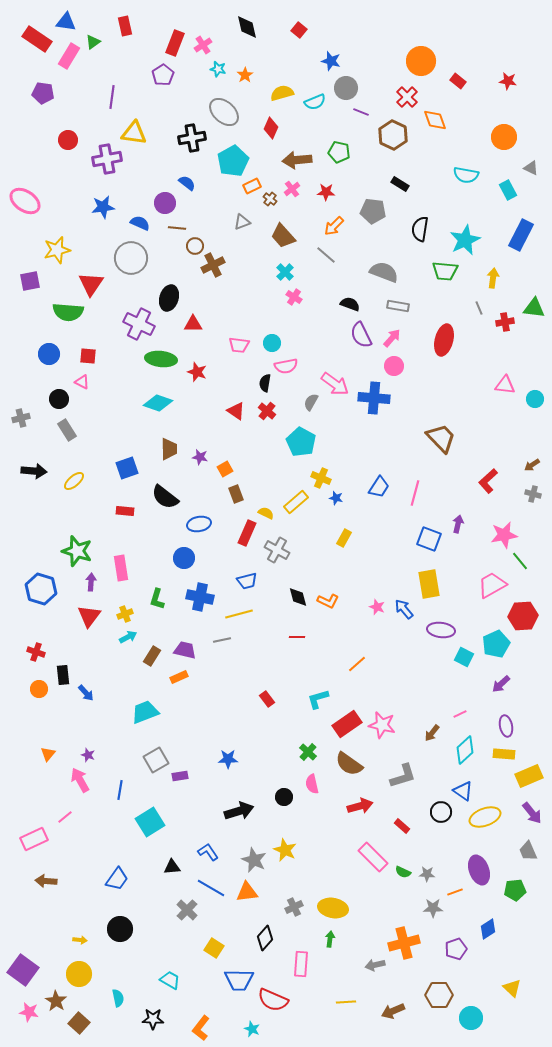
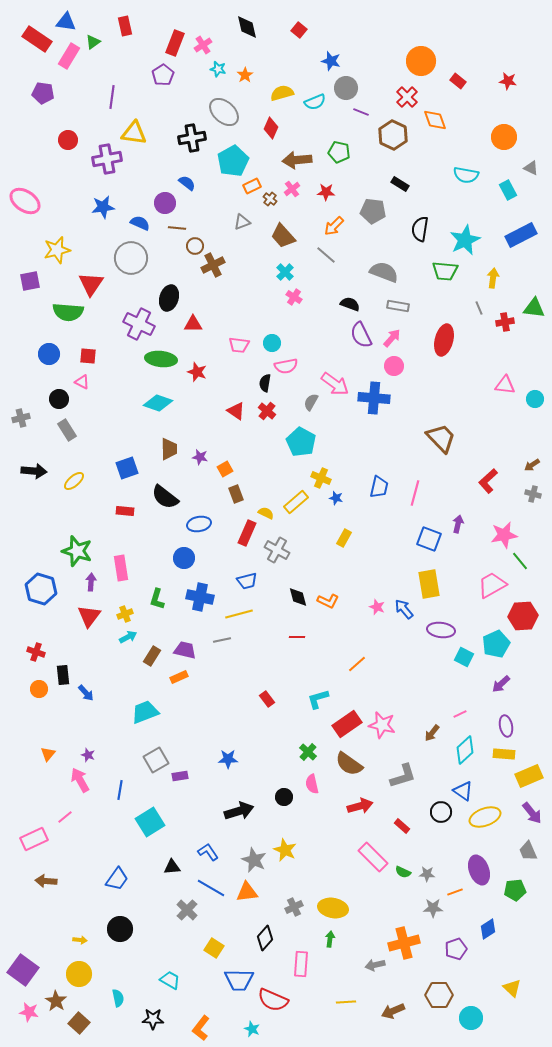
blue rectangle at (521, 235): rotated 36 degrees clockwise
blue trapezoid at (379, 487): rotated 20 degrees counterclockwise
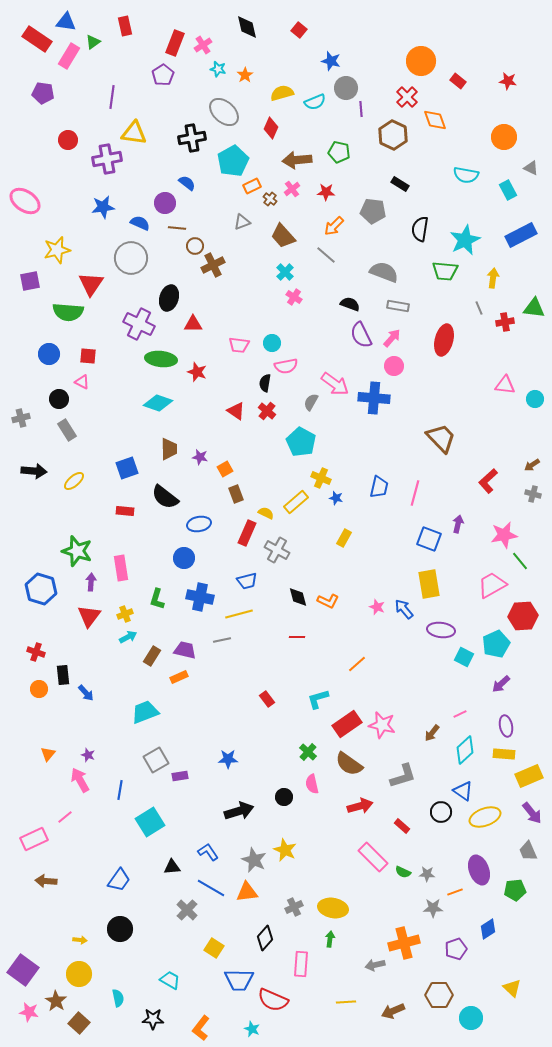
purple line at (361, 112): moved 3 px up; rotated 63 degrees clockwise
blue trapezoid at (117, 879): moved 2 px right, 1 px down
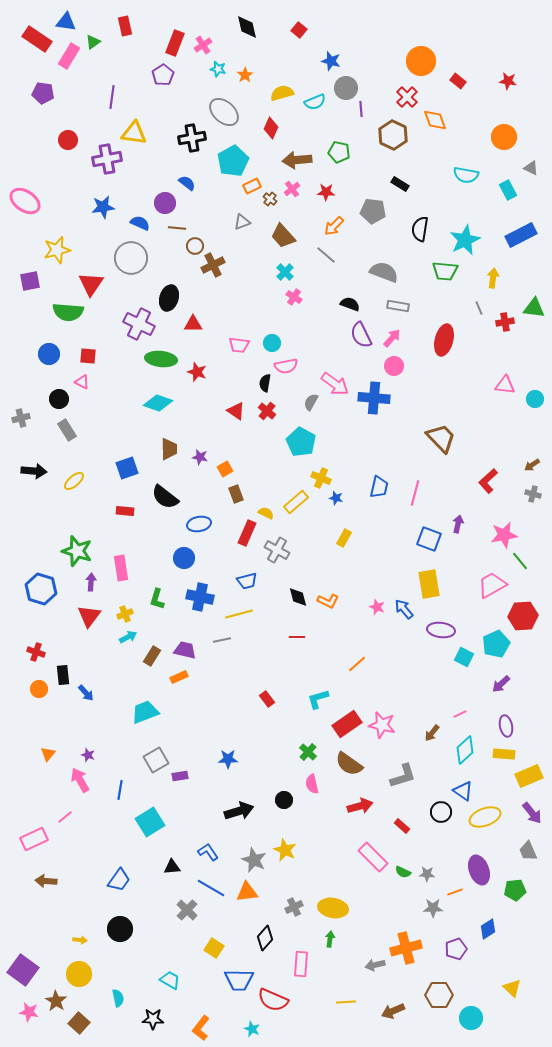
black circle at (284, 797): moved 3 px down
orange cross at (404, 943): moved 2 px right, 5 px down
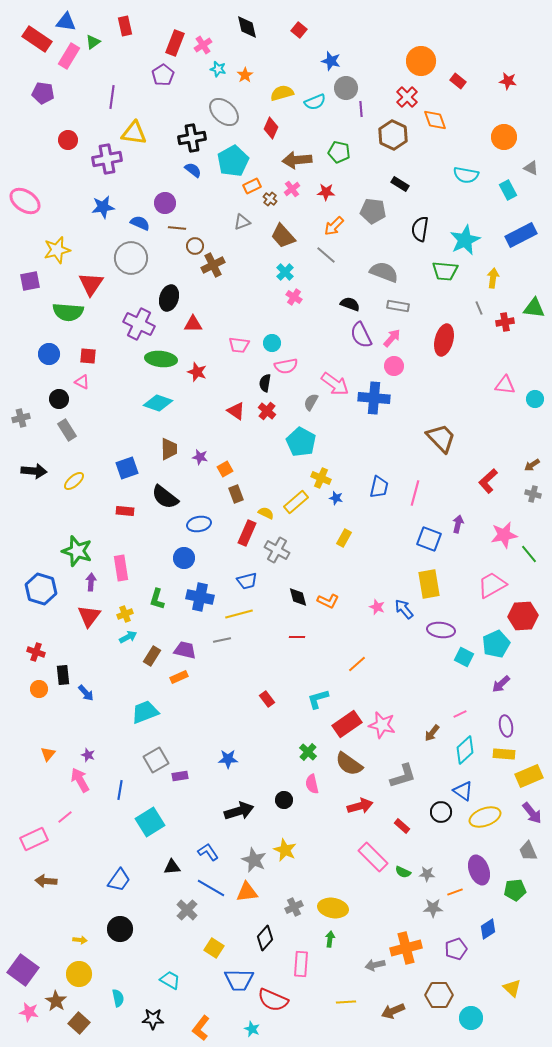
blue semicircle at (187, 183): moved 6 px right, 13 px up
green line at (520, 561): moved 9 px right, 7 px up
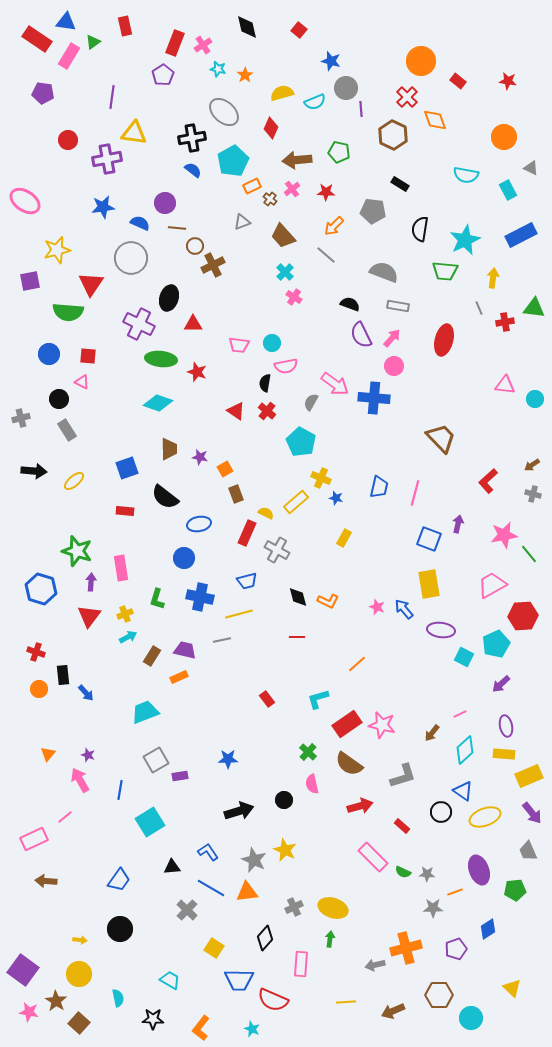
yellow ellipse at (333, 908): rotated 8 degrees clockwise
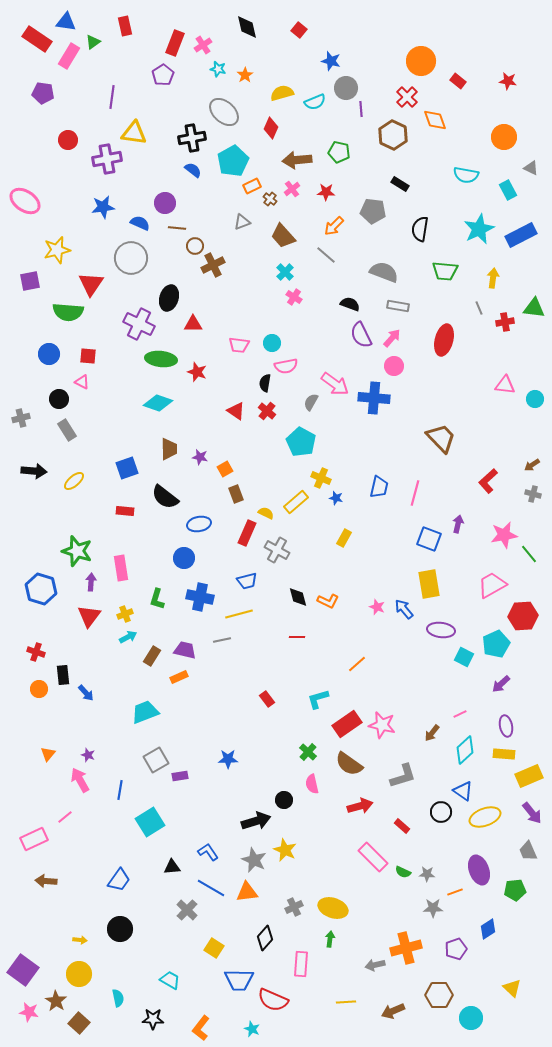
cyan star at (465, 240): moved 14 px right, 11 px up
black arrow at (239, 811): moved 17 px right, 10 px down
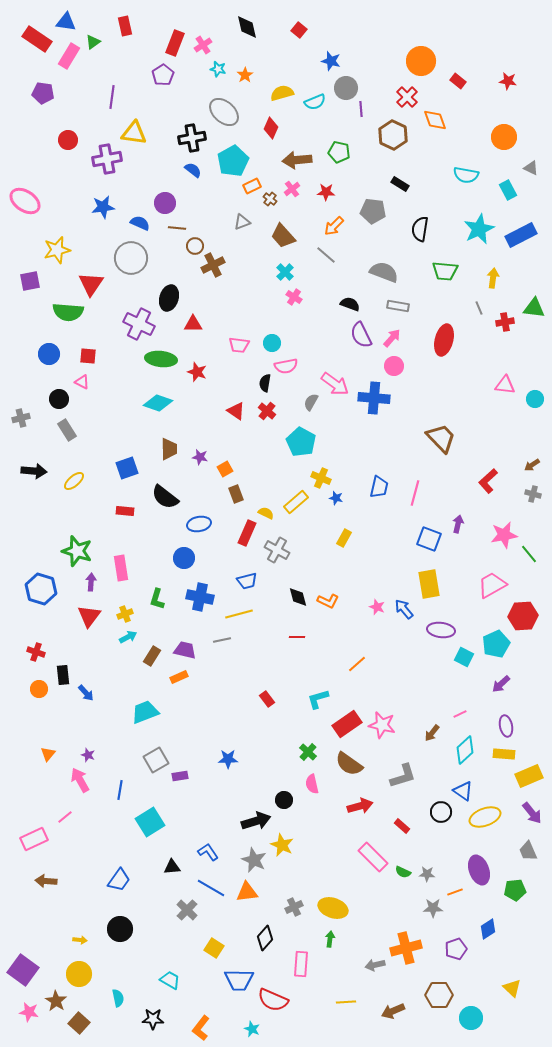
yellow star at (285, 850): moved 3 px left, 5 px up
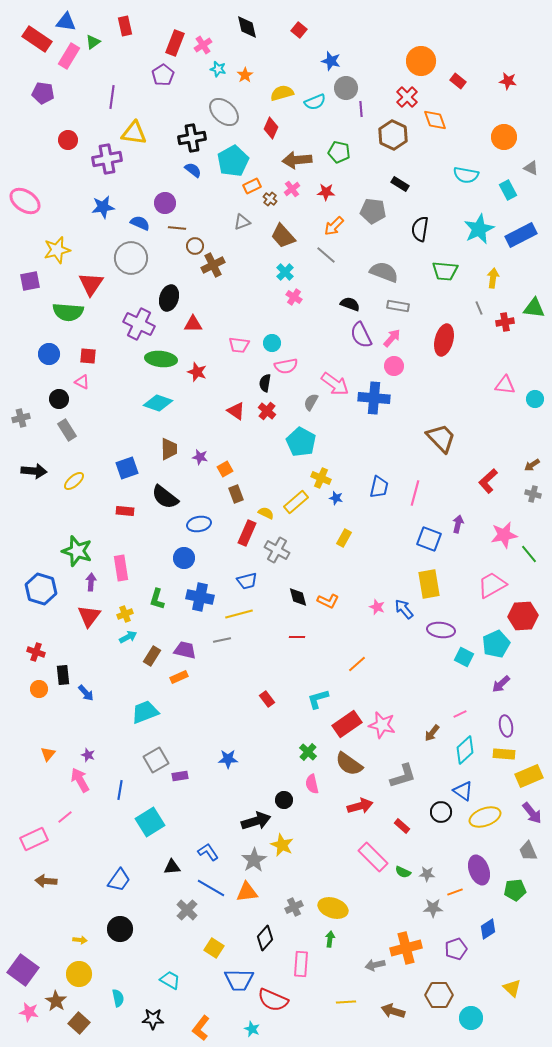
gray star at (254, 860): rotated 15 degrees clockwise
brown arrow at (393, 1011): rotated 40 degrees clockwise
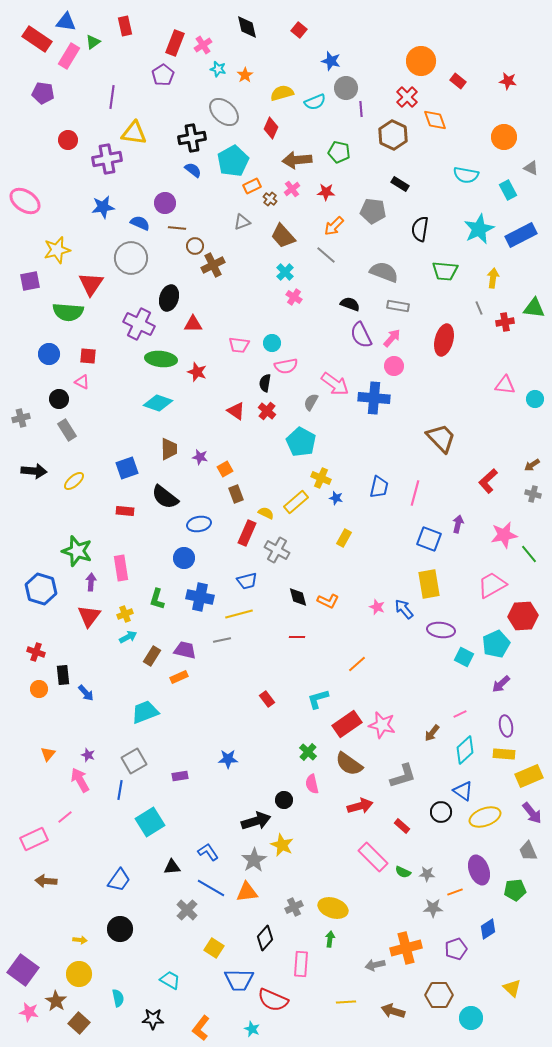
gray square at (156, 760): moved 22 px left, 1 px down
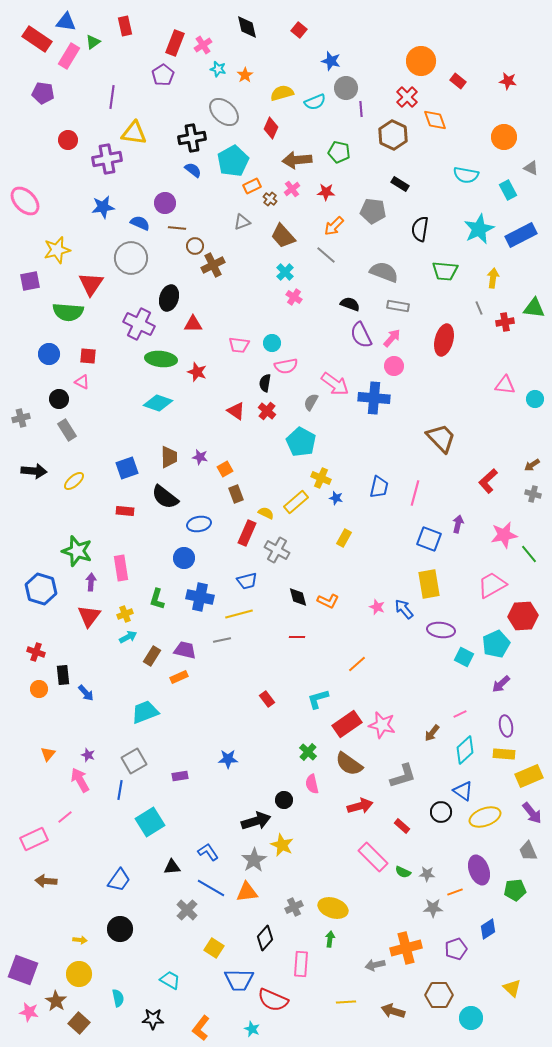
pink ellipse at (25, 201): rotated 12 degrees clockwise
brown trapezoid at (169, 449): moved 8 px down
purple square at (23, 970): rotated 16 degrees counterclockwise
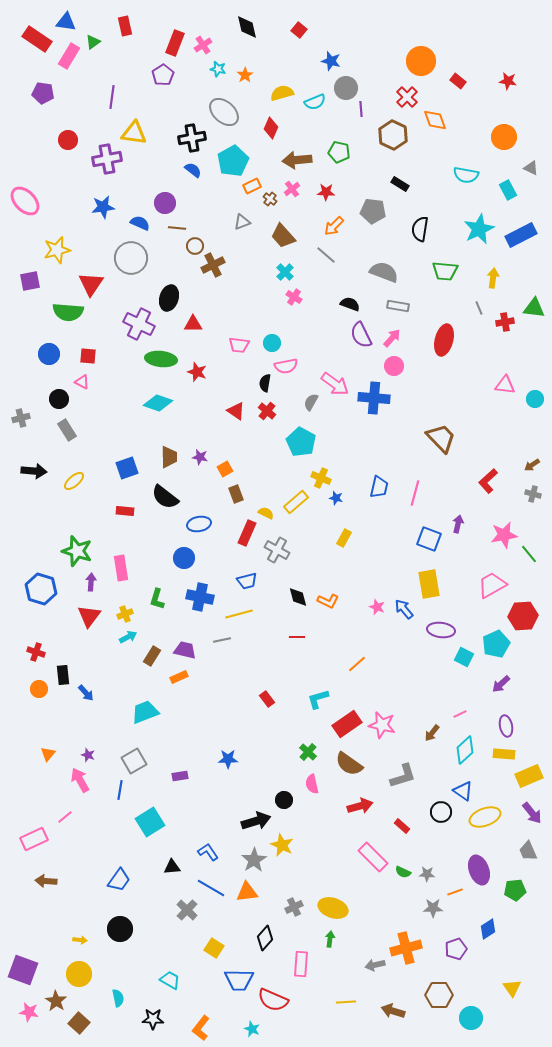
yellow triangle at (512, 988): rotated 12 degrees clockwise
